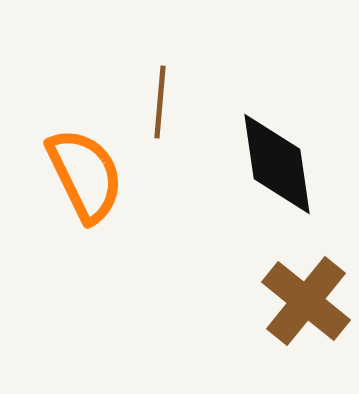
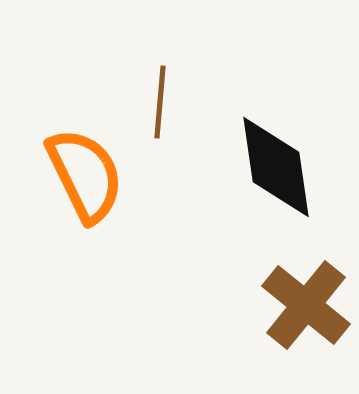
black diamond: moved 1 px left, 3 px down
brown cross: moved 4 px down
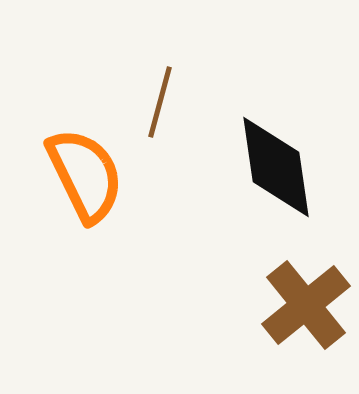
brown line: rotated 10 degrees clockwise
brown cross: rotated 12 degrees clockwise
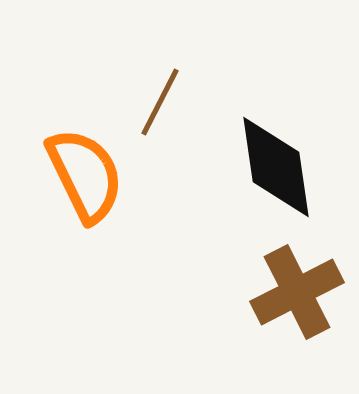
brown line: rotated 12 degrees clockwise
brown cross: moved 9 px left, 13 px up; rotated 12 degrees clockwise
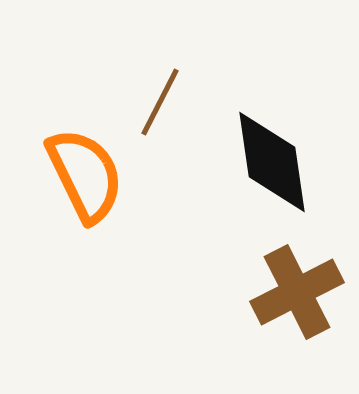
black diamond: moved 4 px left, 5 px up
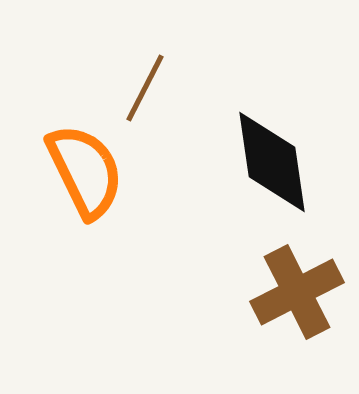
brown line: moved 15 px left, 14 px up
orange semicircle: moved 4 px up
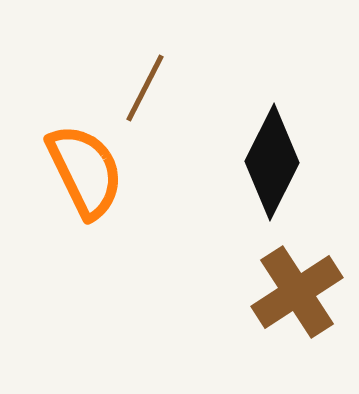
black diamond: rotated 35 degrees clockwise
brown cross: rotated 6 degrees counterclockwise
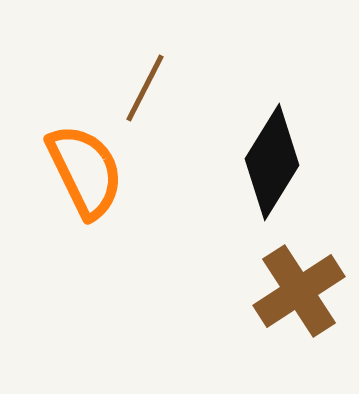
black diamond: rotated 5 degrees clockwise
brown cross: moved 2 px right, 1 px up
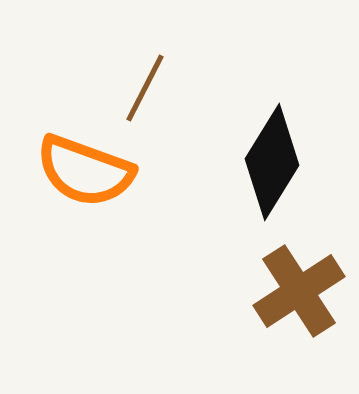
orange semicircle: rotated 136 degrees clockwise
